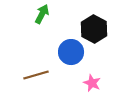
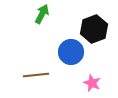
black hexagon: rotated 12 degrees clockwise
brown line: rotated 10 degrees clockwise
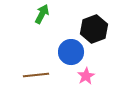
pink star: moved 6 px left, 7 px up; rotated 18 degrees clockwise
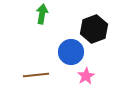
green arrow: rotated 18 degrees counterclockwise
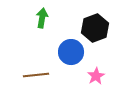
green arrow: moved 4 px down
black hexagon: moved 1 px right, 1 px up
pink star: moved 10 px right
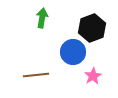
black hexagon: moved 3 px left
blue circle: moved 2 px right
pink star: moved 3 px left
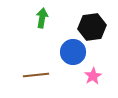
black hexagon: moved 1 px up; rotated 12 degrees clockwise
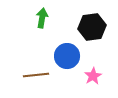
blue circle: moved 6 px left, 4 px down
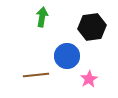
green arrow: moved 1 px up
pink star: moved 4 px left, 3 px down
